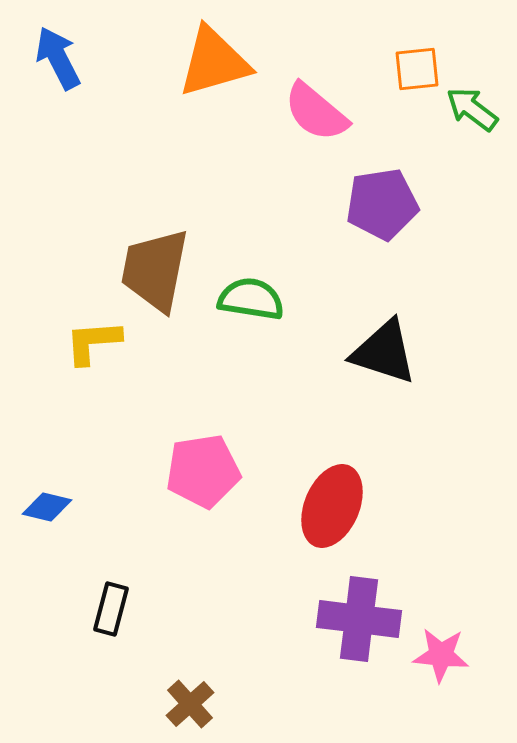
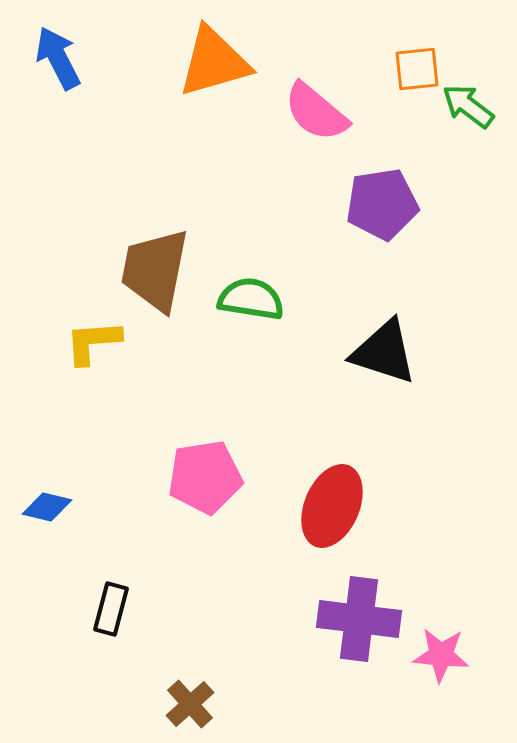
green arrow: moved 4 px left, 3 px up
pink pentagon: moved 2 px right, 6 px down
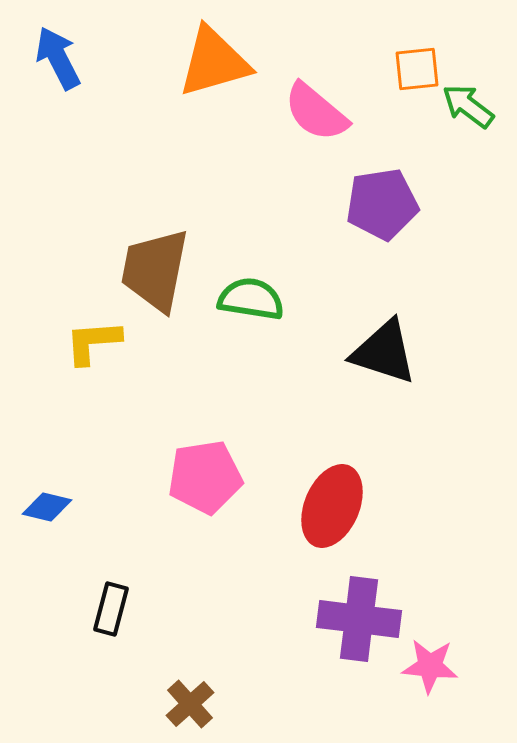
pink star: moved 11 px left, 11 px down
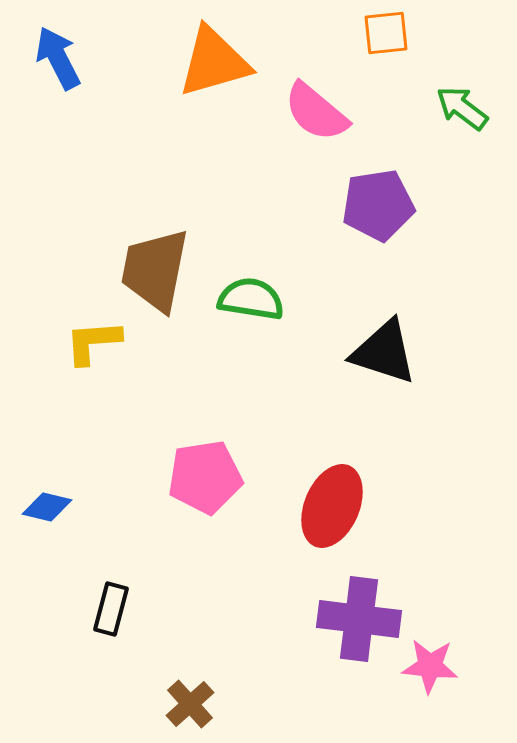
orange square: moved 31 px left, 36 px up
green arrow: moved 6 px left, 2 px down
purple pentagon: moved 4 px left, 1 px down
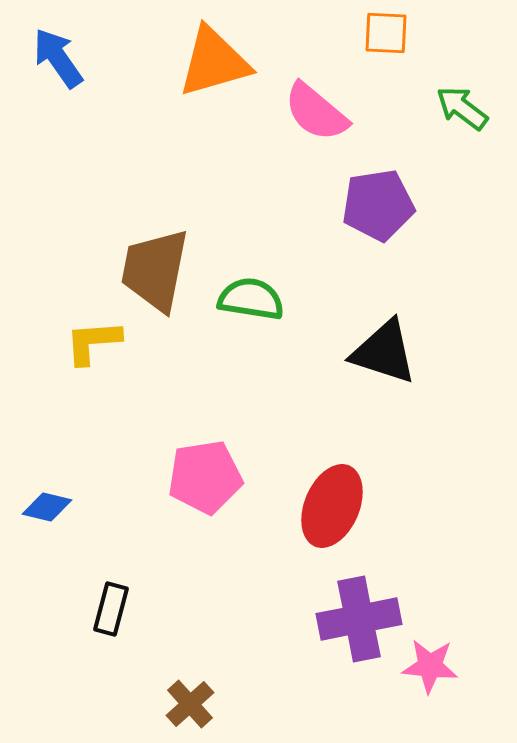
orange square: rotated 9 degrees clockwise
blue arrow: rotated 8 degrees counterclockwise
purple cross: rotated 18 degrees counterclockwise
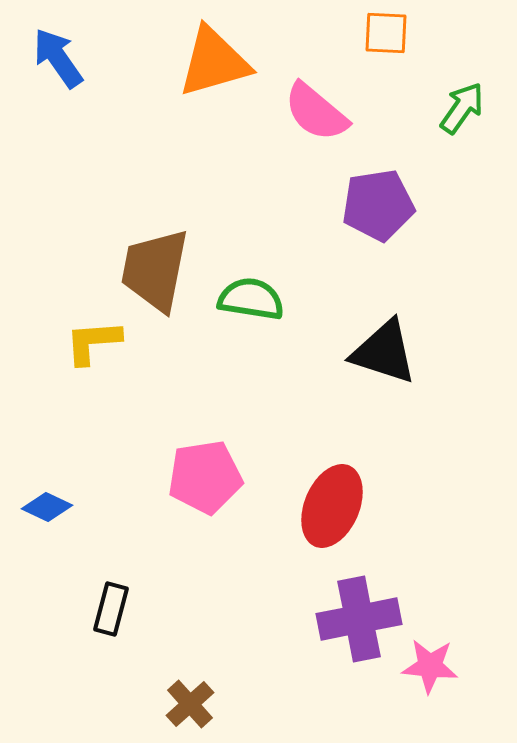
green arrow: rotated 88 degrees clockwise
blue diamond: rotated 12 degrees clockwise
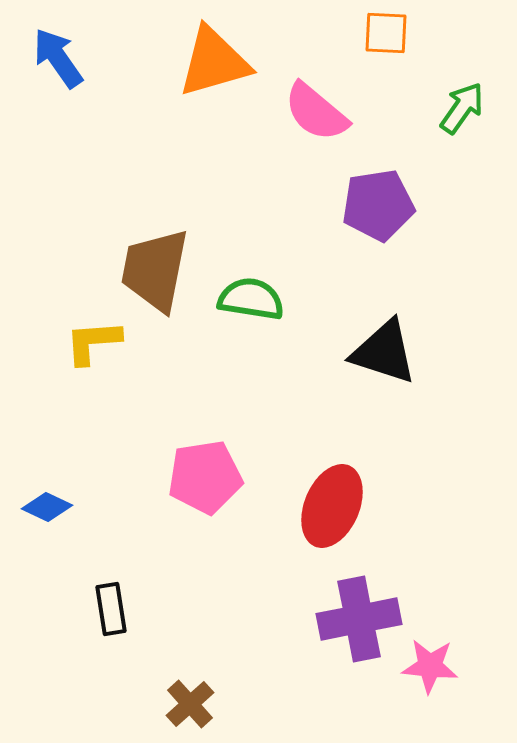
black rectangle: rotated 24 degrees counterclockwise
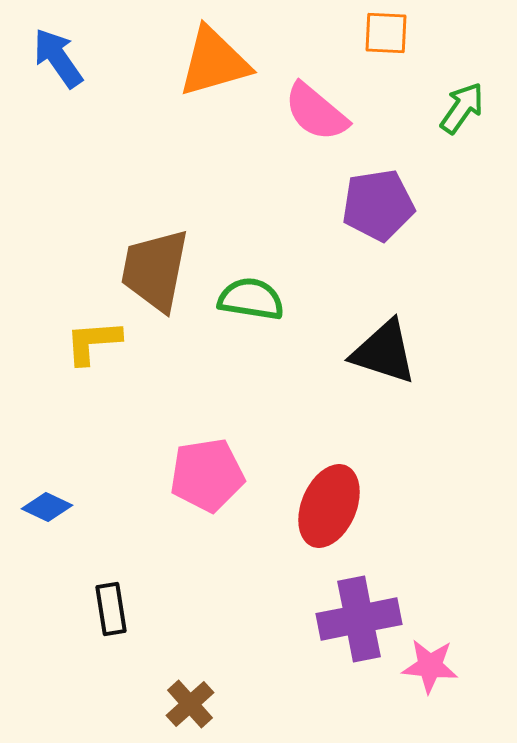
pink pentagon: moved 2 px right, 2 px up
red ellipse: moved 3 px left
